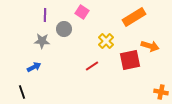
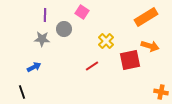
orange rectangle: moved 12 px right
gray star: moved 2 px up
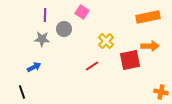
orange rectangle: moved 2 px right; rotated 20 degrees clockwise
orange arrow: rotated 18 degrees counterclockwise
